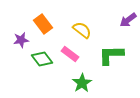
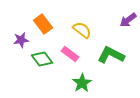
green L-shape: rotated 28 degrees clockwise
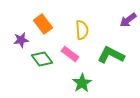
yellow semicircle: rotated 48 degrees clockwise
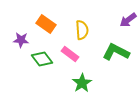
orange rectangle: moved 3 px right; rotated 18 degrees counterclockwise
purple star: rotated 14 degrees clockwise
green L-shape: moved 5 px right, 3 px up
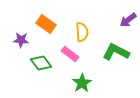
yellow semicircle: moved 2 px down
green diamond: moved 1 px left, 4 px down
